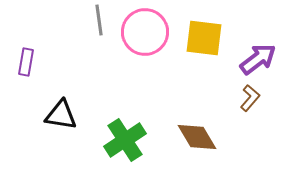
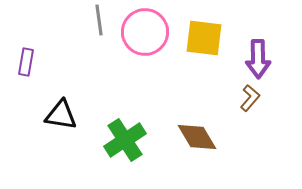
purple arrow: rotated 126 degrees clockwise
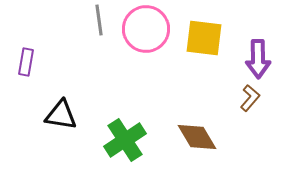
pink circle: moved 1 px right, 3 px up
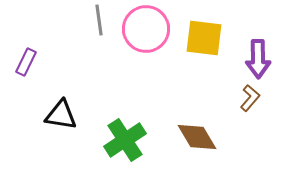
purple rectangle: rotated 16 degrees clockwise
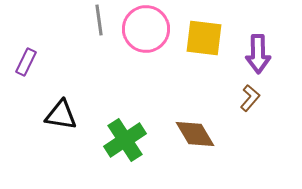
purple arrow: moved 5 px up
brown diamond: moved 2 px left, 3 px up
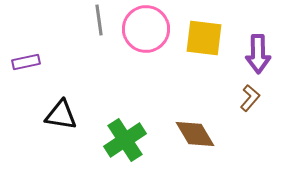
purple rectangle: rotated 52 degrees clockwise
